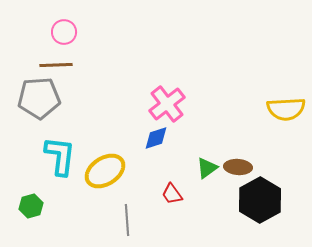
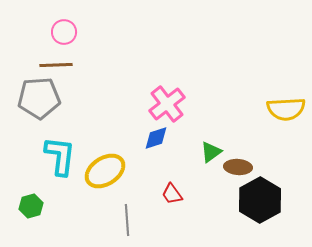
green triangle: moved 4 px right, 16 px up
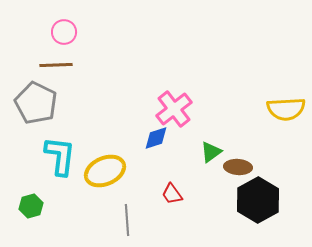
gray pentagon: moved 3 px left, 5 px down; rotated 30 degrees clockwise
pink cross: moved 7 px right, 5 px down
yellow ellipse: rotated 9 degrees clockwise
black hexagon: moved 2 px left
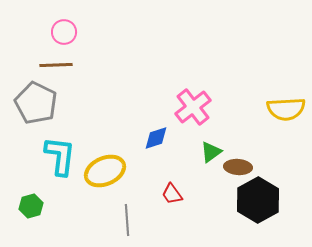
pink cross: moved 19 px right, 2 px up
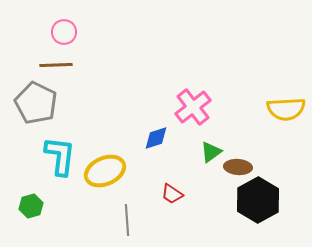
red trapezoid: rotated 20 degrees counterclockwise
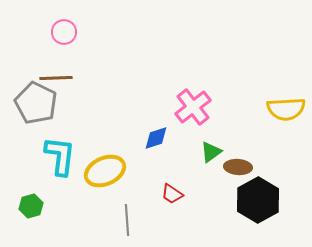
brown line: moved 13 px down
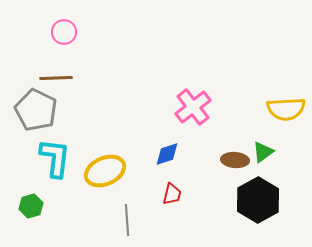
gray pentagon: moved 7 px down
blue diamond: moved 11 px right, 16 px down
green triangle: moved 52 px right
cyan L-shape: moved 5 px left, 2 px down
brown ellipse: moved 3 px left, 7 px up
red trapezoid: rotated 110 degrees counterclockwise
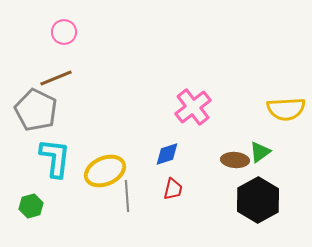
brown line: rotated 20 degrees counterclockwise
green triangle: moved 3 px left
red trapezoid: moved 1 px right, 5 px up
gray line: moved 24 px up
